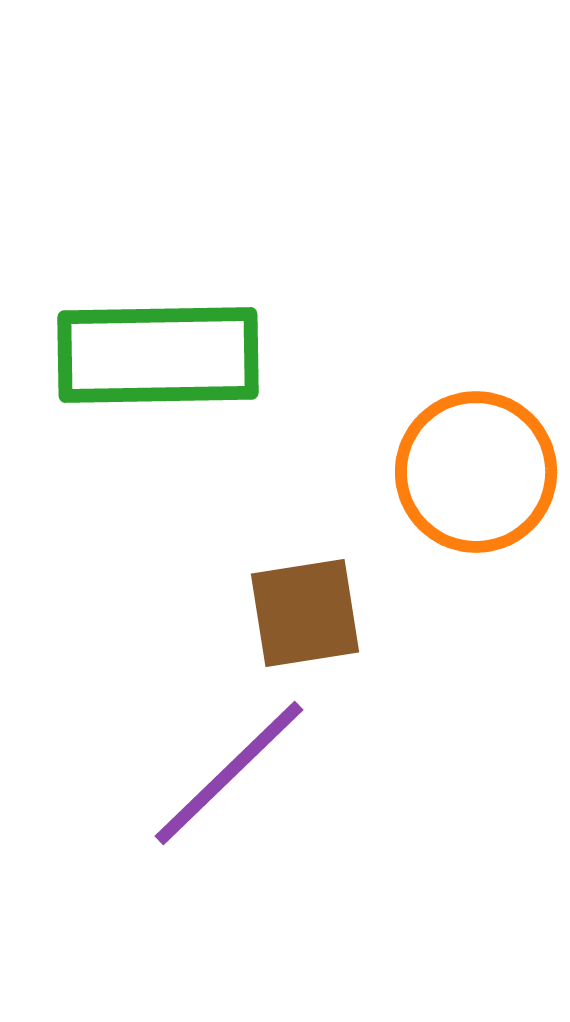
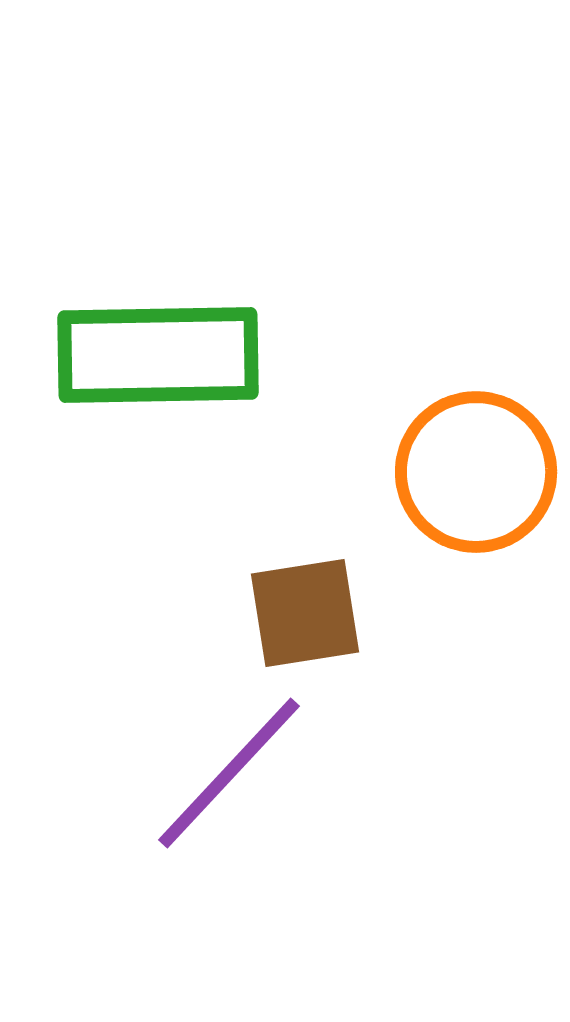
purple line: rotated 3 degrees counterclockwise
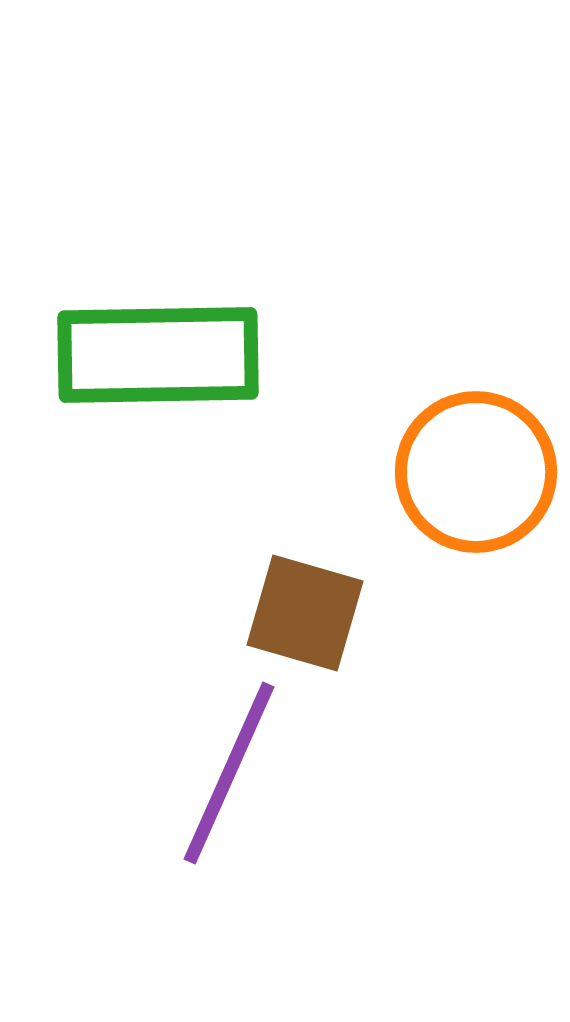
brown square: rotated 25 degrees clockwise
purple line: rotated 19 degrees counterclockwise
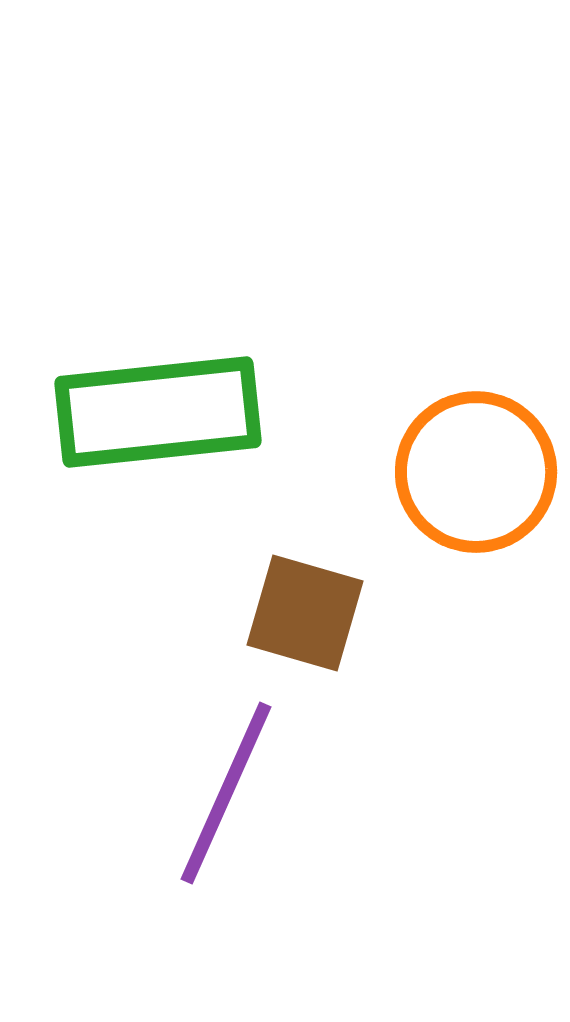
green rectangle: moved 57 px down; rotated 5 degrees counterclockwise
purple line: moved 3 px left, 20 px down
